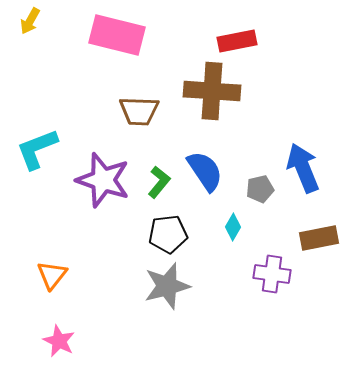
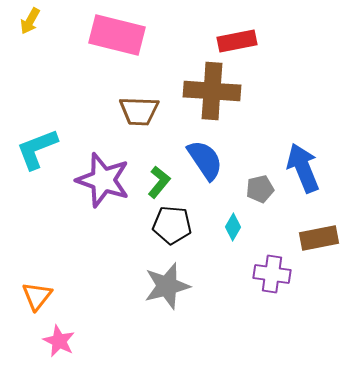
blue semicircle: moved 11 px up
black pentagon: moved 4 px right, 9 px up; rotated 12 degrees clockwise
orange triangle: moved 15 px left, 21 px down
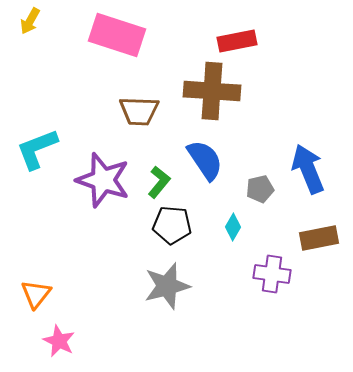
pink rectangle: rotated 4 degrees clockwise
blue arrow: moved 5 px right, 1 px down
orange triangle: moved 1 px left, 2 px up
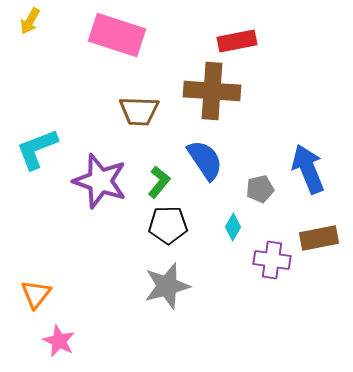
purple star: moved 3 px left, 1 px down
black pentagon: moved 4 px left; rotated 6 degrees counterclockwise
purple cross: moved 14 px up
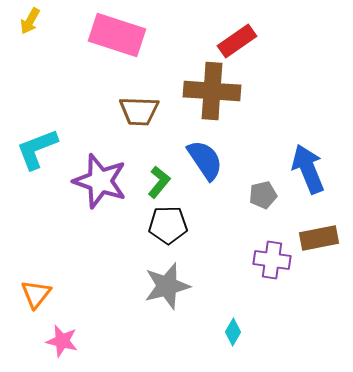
red rectangle: rotated 24 degrees counterclockwise
gray pentagon: moved 3 px right, 6 px down
cyan diamond: moved 105 px down
pink star: moved 3 px right; rotated 12 degrees counterclockwise
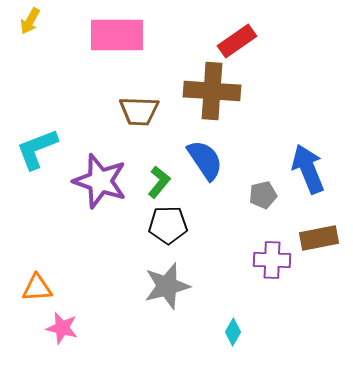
pink rectangle: rotated 18 degrees counterclockwise
purple cross: rotated 6 degrees counterclockwise
orange triangle: moved 1 px right, 6 px up; rotated 48 degrees clockwise
pink star: moved 13 px up
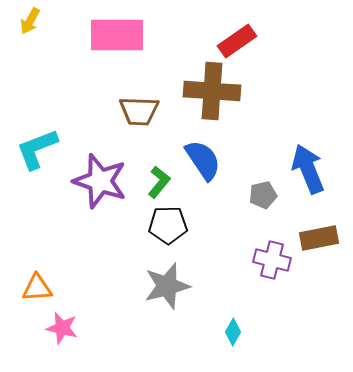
blue semicircle: moved 2 px left
purple cross: rotated 12 degrees clockwise
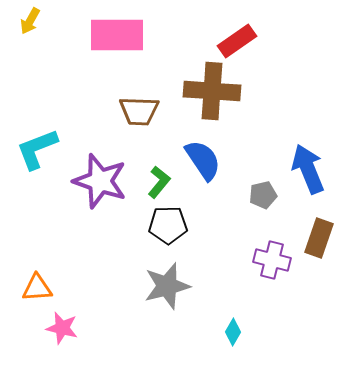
brown rectangle: rotated 60 degrees counterclockwise
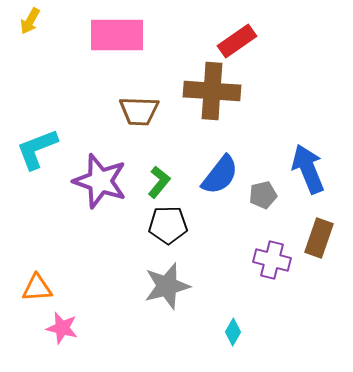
blue semicircle: moved 17 px right, 15 px down; rotated 72 degrees clockwise
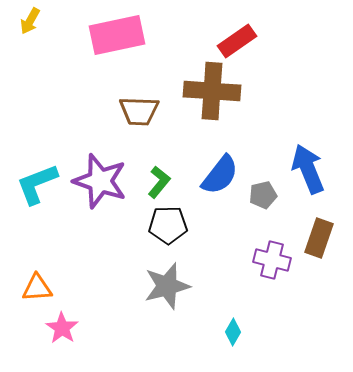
pink rectangle: rotated 12 degrees counterclockwise
cyan L-shape: moved 35 px down
pink star: rotated 20 degrees clockwise
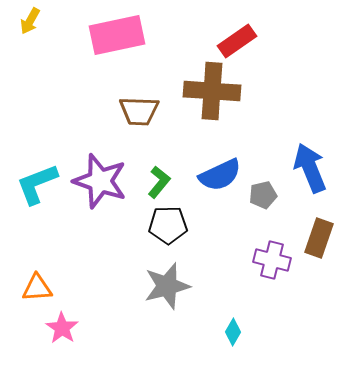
blue arrow: moved 2 px right, 1 px up
blue semicircle: rotated 27 degrees clockwise
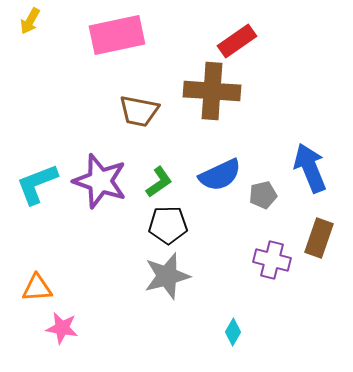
brown trapezoid: rotated 9 degrees clockwise
green L-shape: rotated 16 degrees clockwise
gray star: moved 10 px up
pink star: rotated 24 degrees counterclockwise
